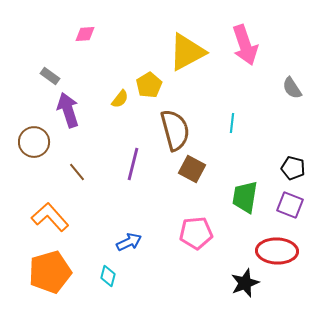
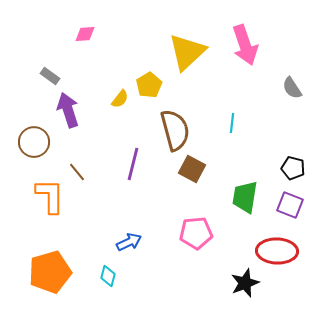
yellow triangle: rotated 15 degrees counterclockwise
orange L-shape: moved 21 px up; rotated 42 degrees clockwise
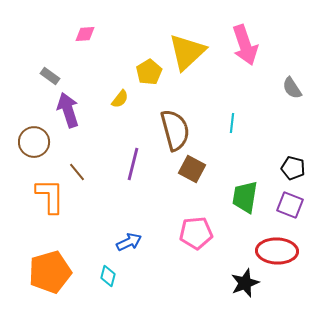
yellow pentagon: moved 13 px up
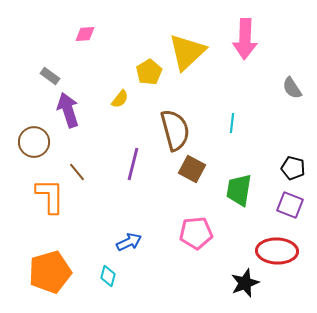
pink arrow: moved 6 px up; rotated 21 degrees clockwise
green trapezoid: moved 6 px left, 7 px up
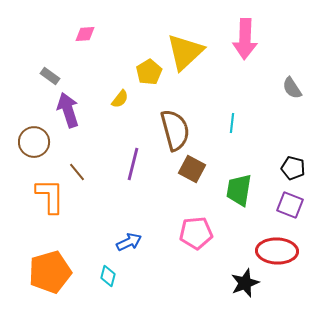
yellow triangle: moved 2 px left
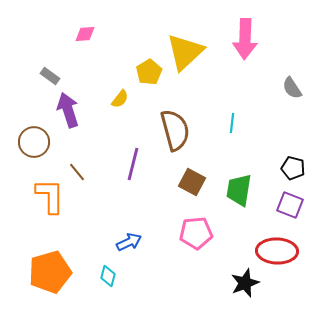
brown square: moved 13 px down
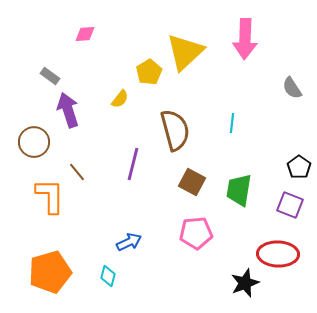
black pentagon: moved 6 px right, 1 px up; rotated 20 degrees clockwise
red ellipse: moved 1 px right, 3 px down
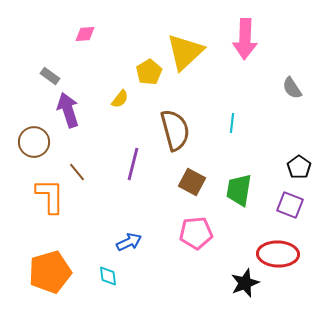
cyan diamond: rotated 20 degrees counterclockwise
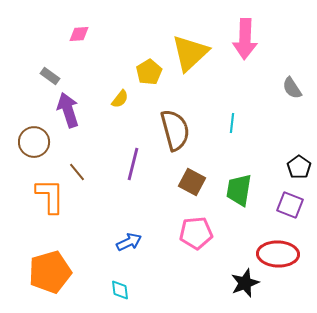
pink diamond: moved 6 px left
yellow triangle: moved 5 px right, 1 px down
cyan diamond: moved 12 px right, 14 px down
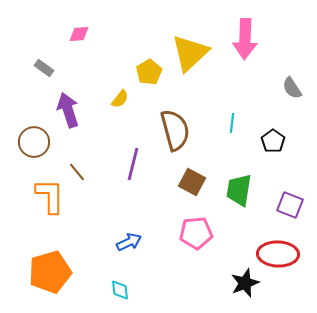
gray rectangle: moved 6 px left, 8 px up
black pentagon: moved 26 px left, 26 px up
